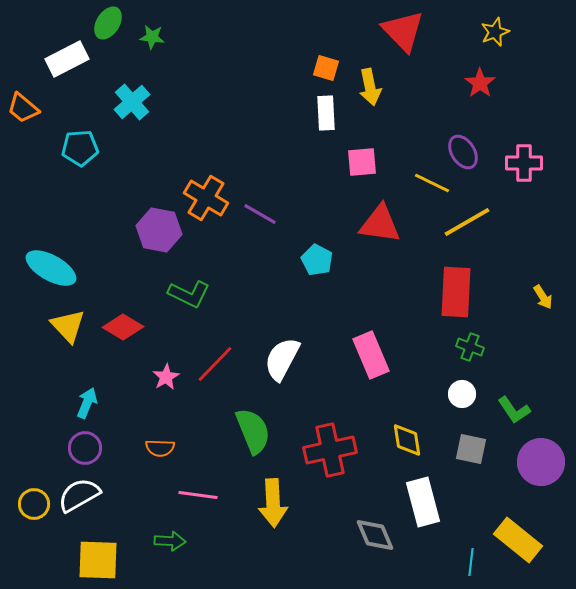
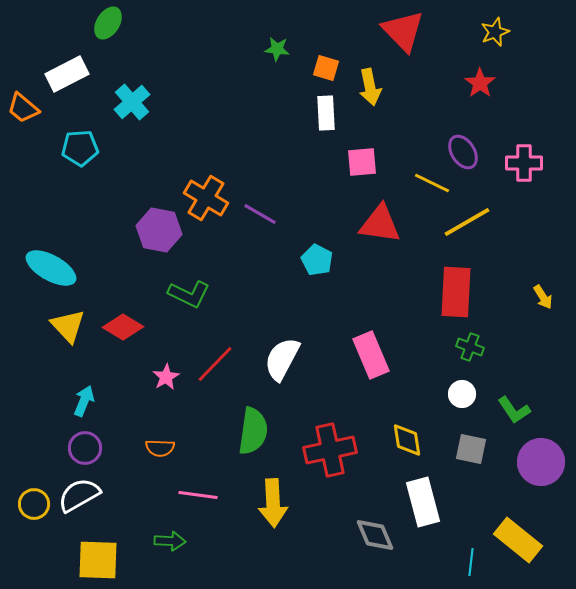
green star at (152, 37): moved 125 px right, 12 px down
white rectangle at (67, 59): moved 15 px down
cyan arrow at (87, 403): moved 3 px left, 2 px up
green semicircle at (253, 431): rotated 30 degrees clockwise
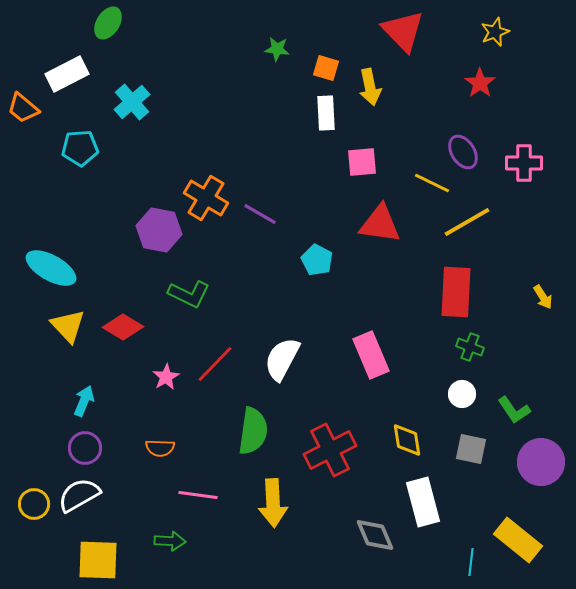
red cross at (330, 450): rotated 15 degrees counterclockwise
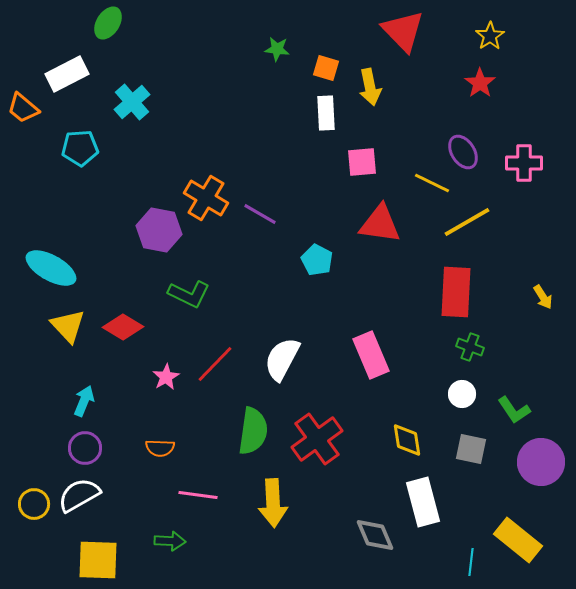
yellow star at (495, 32): moved 5 px left, 4 px down; rotated 12 degrees counterclockwise
red cross at (330, 450): moved 13 px left, 11 px up; rotated 9 degrees counterclockwise
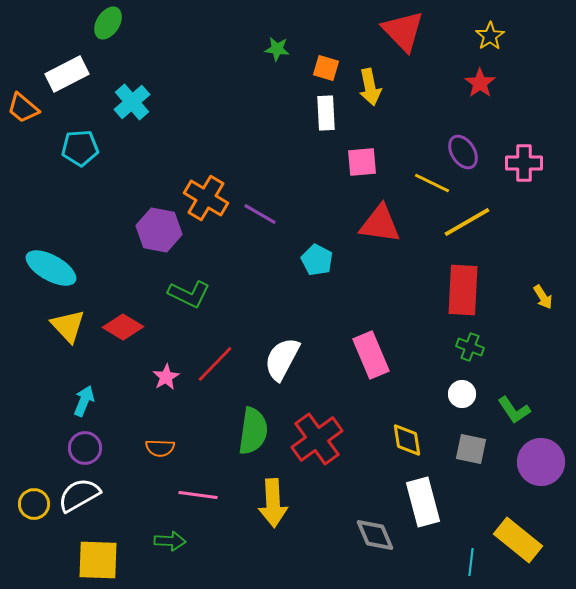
red rectangle at (456, 292): moved 7 px right, 2 px up
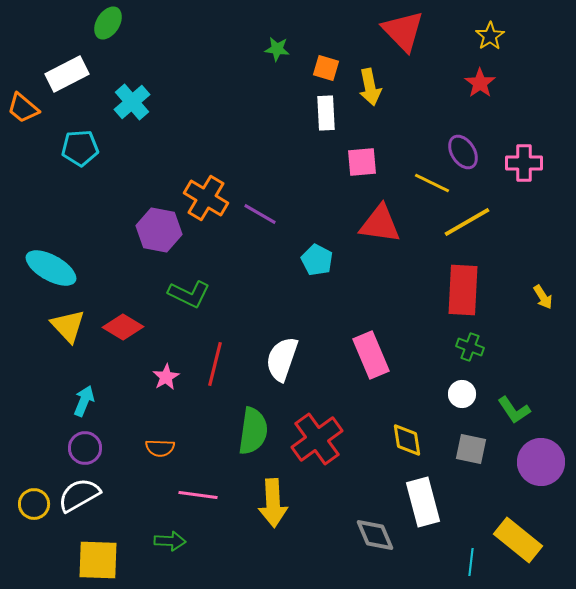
white semicircle at (282, 359): rotated 9 degrees counterclockwise
red line at (215, 364): rotated 30 degrees counterclockwise
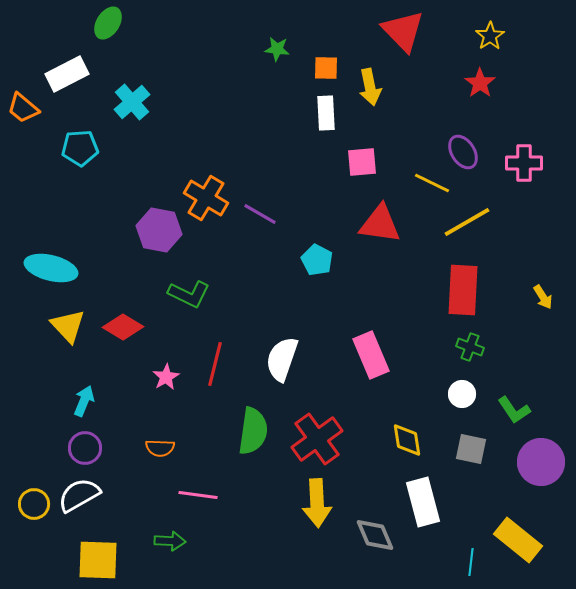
orange square at (326, 68): rotated 16 degrees counterclockwise
cyan ellipse at (51, 268): rotated 15 degrees counterclockwise
yellow arrow at (273, 503): moved 44 px right
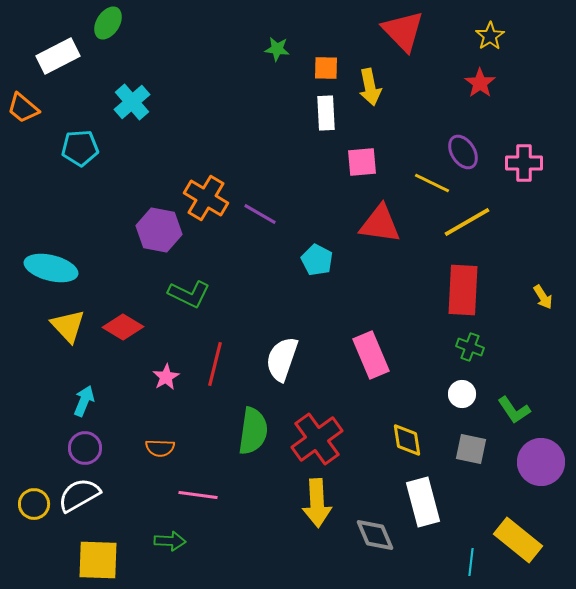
white rectangle at (67, 74): moved 9 px left, 18 px up
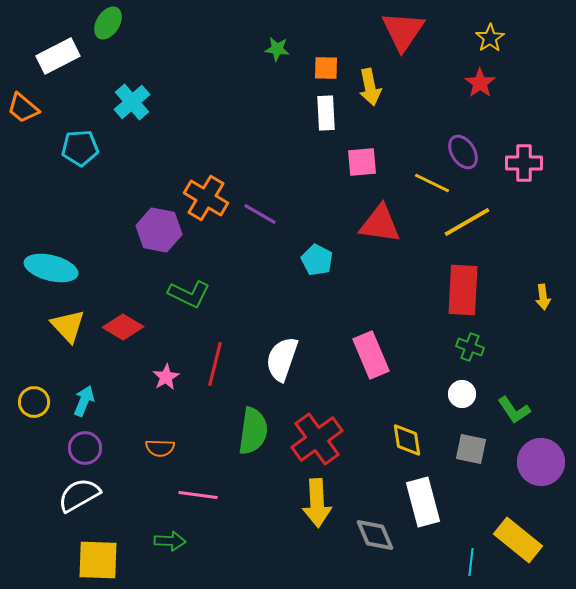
red triangle at (403, 31): rotated 18 degrees clockwise
yellow star at (490, 36): moved 2 px down
yellow arrow at (543, 297): rotated 25 degrees clockwise
yellow circle at (34, 504): moved 102 px up
